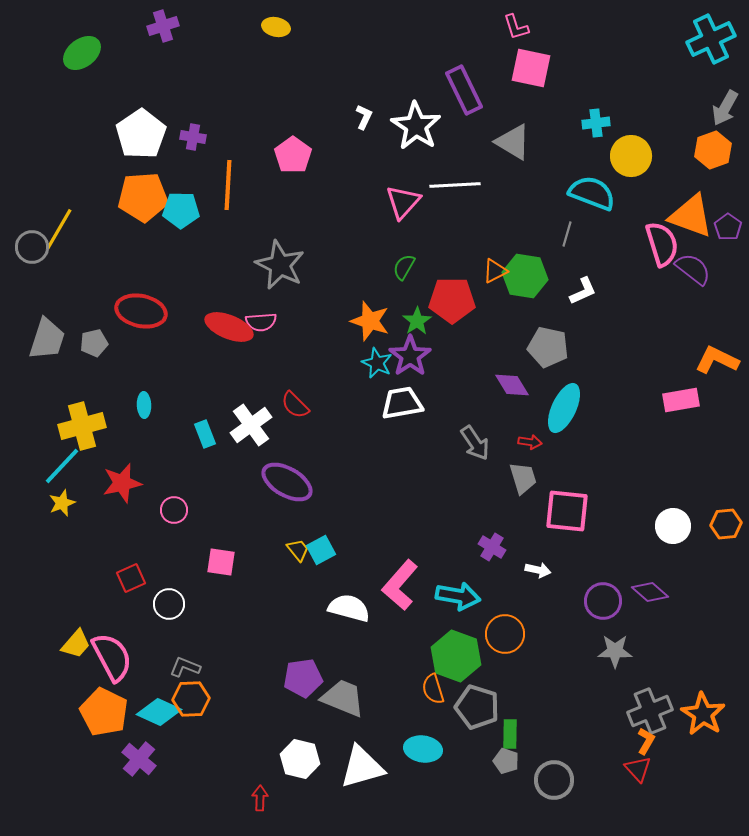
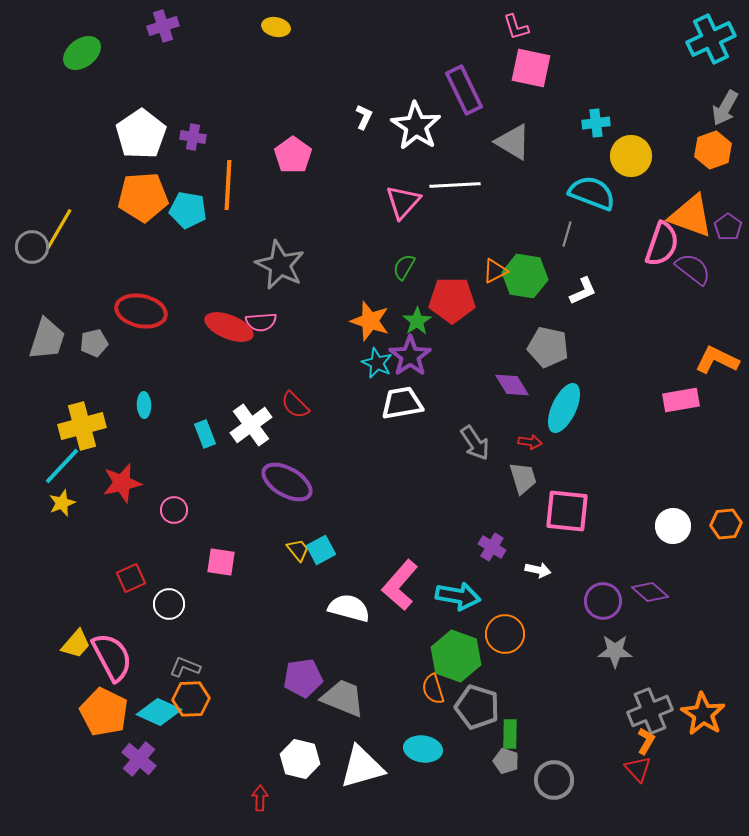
cyan pentagon at (181, 210): moved 7 px right; rotated 9 degrees clockwise
pink semicircle at (662, 244): rotated 36 degrees clockwise
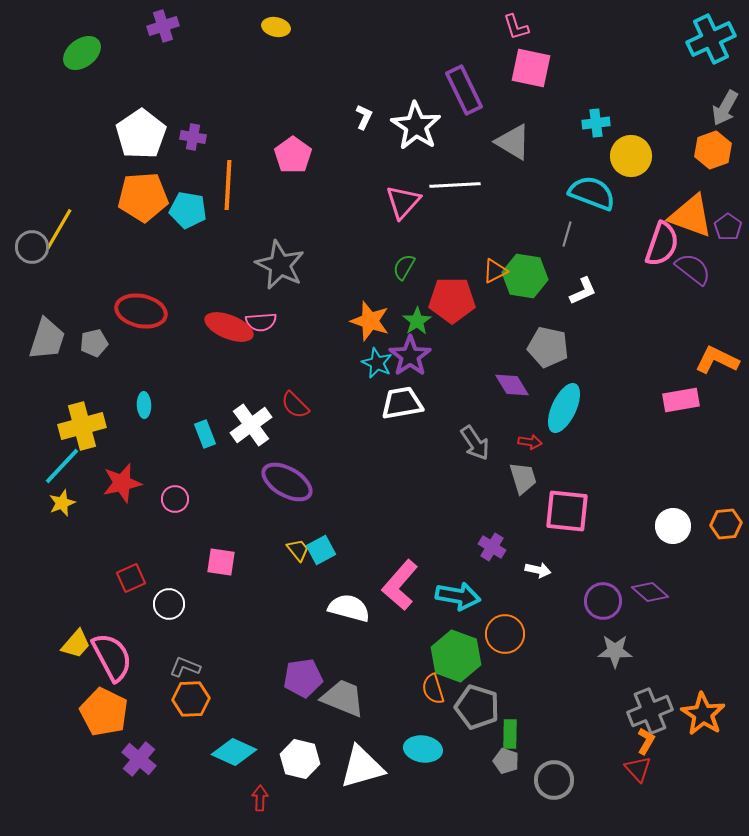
pink circle at (174, 510): moved 1 px right, 11 px up
cyan diamond at (159, 712): moved 75 px right, 40 px down
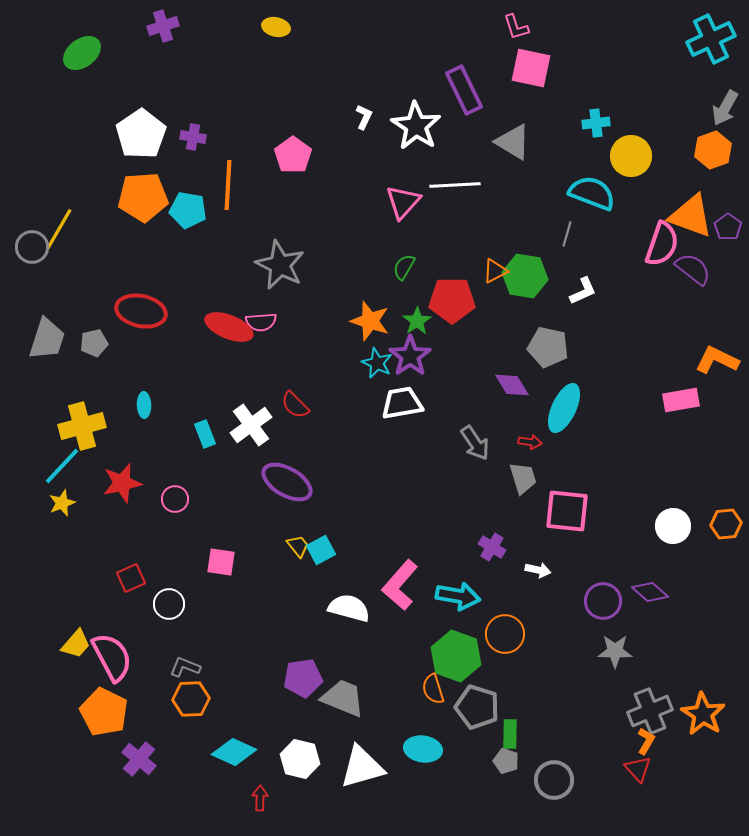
yellow trapezoid at (298, 550): moved 4 px up
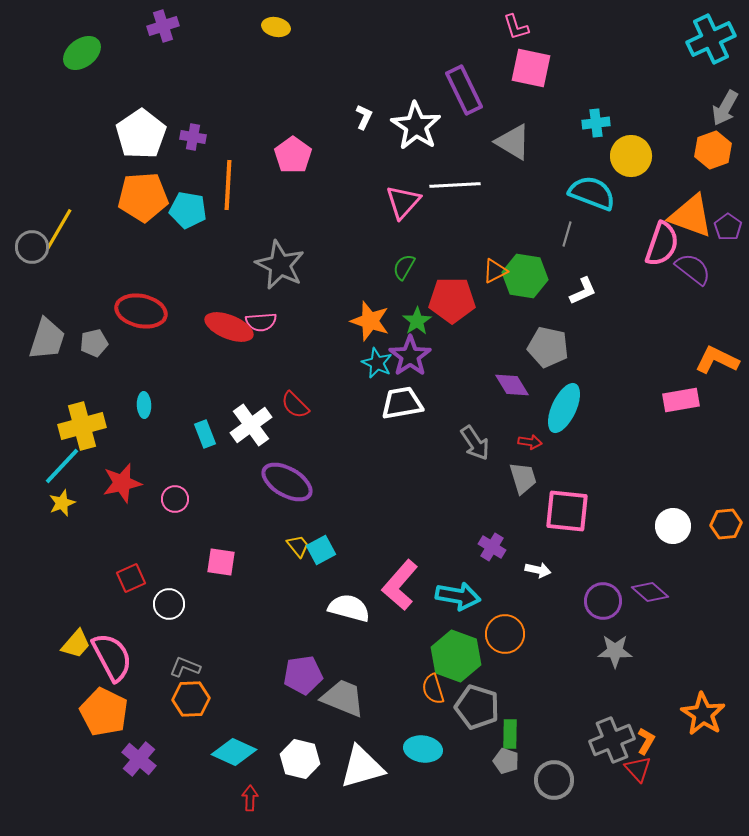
purple pentagon at (303, 678): moved 3 px up
gray cross at (650, 711): moved 38 px left, 29 px down
red arrow at (260, 798): moved 10 px left
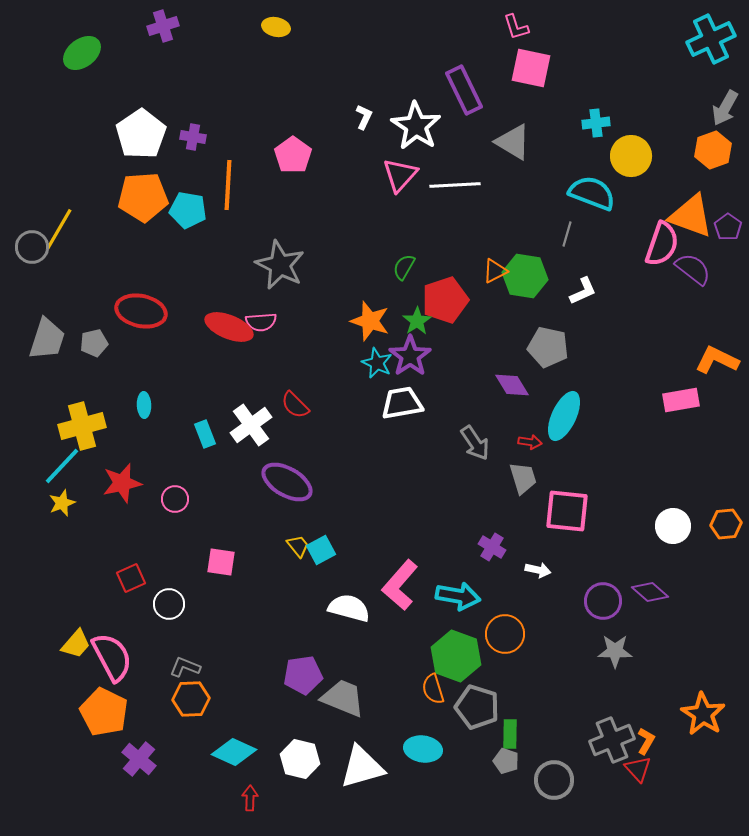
pink triangle at (403, 202): moved 3 px left, 27 px up
red pentagon at (452, 300): moved 7 px left; rotated 18 degrees counterclockwise
cyan ellipse at (564, 408): moved 8 px down
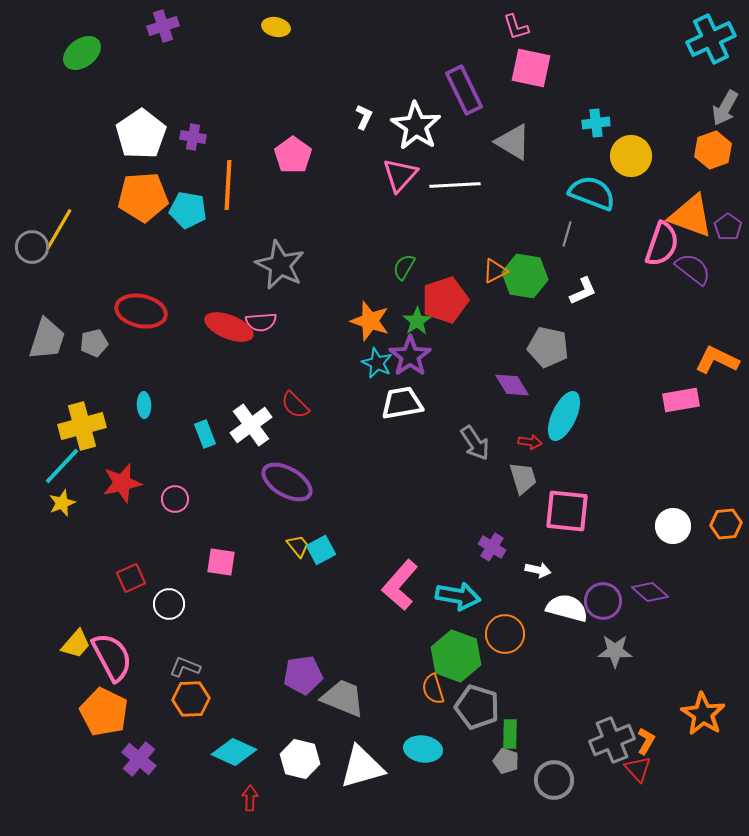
white semicircle at (349, 608): moved 218 px right
